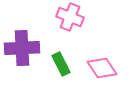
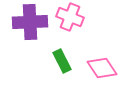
purple cross: moved 8 px right, 26 px up
green rectangle: moved 1 px right, 3 px up
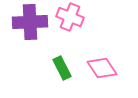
green rectangle: moved 7 px down
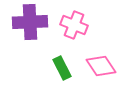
pink cross: moved 4 px right, 8 px down
pink diamond: moved 1 px left, 2 px up
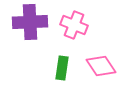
green rectangle: rotated 35 degrees clockwise
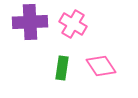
pink cross: moved 1 px left, 1 px up; rotated 8 degrees clockwise
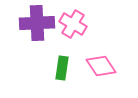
purple cross: moved 7 px right, 1 px down
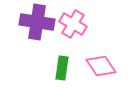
purple cross: moved 1 px up; rotated 12 degrees clockwise
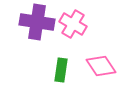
green rectangle: moved 1 px left, 2 px down
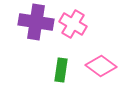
purple cross: moved 1 px left
pink diamond: rotated 20 degrees counterclockwise
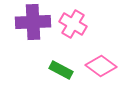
purple cross: moved 3 px left; rotated 12 degrees counterclockwise
green rectangle: rotated 70 degrees counterclockwise
